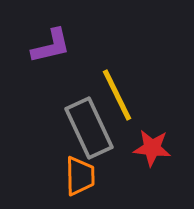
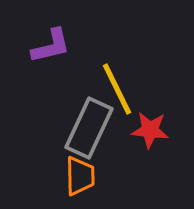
yellow line: moved 6 px up
gray rectangle: rotated 50 degrees clockwise
red star: moved 2 px left, 18 px up
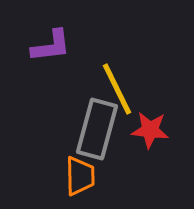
purple L-shape: rotated 6 degrees clockwise
gray rectangle: moved 8 px right, 1 px down; rotated 10 degrees counterclockwise
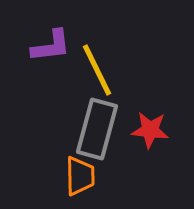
yellow line: moved 20 px left, 19 px up
